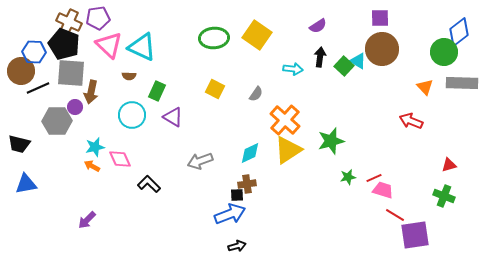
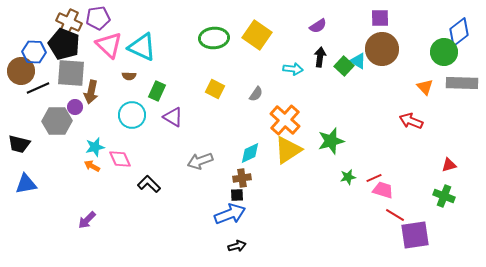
brown cross at (247, 184): moved 5 px left, 6 px up
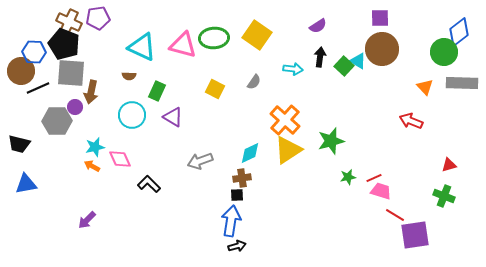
pink triangle at (109, 45): moved 74 px right; rotated 28 degrees counterclockwise
gray semicircle at (256, 94): moved 2 px left, 12 px up
pink trapezoid at (383, 190): moved 2 px left, 1 px down
blue arrow at (230, 214): moved 1 px right, 7 px down; rotated 60 degrees counterclockwise
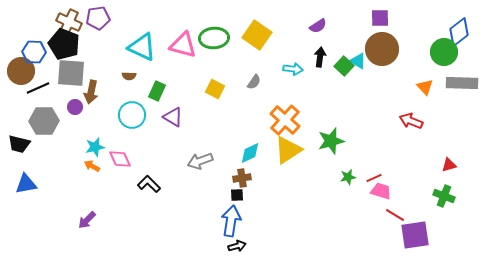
gray hexagon at (57, 121): moved 13 px left
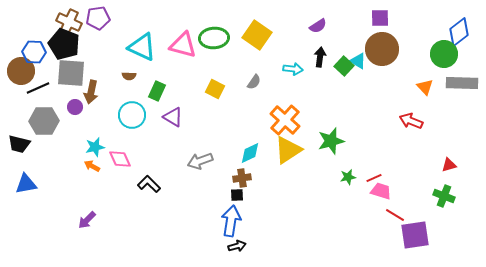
green circle at (444, 52): moved 2 px down
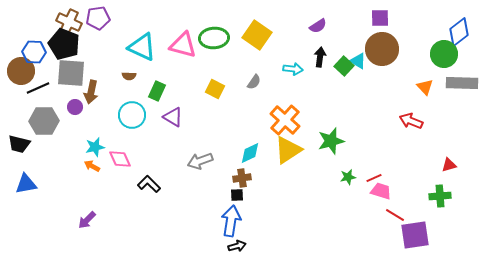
green cross at (444, 196): moved 4 px left; rotated 25 degrees counterclockwise
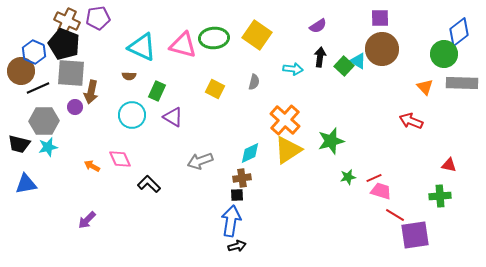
brown cross at (69, 22): moved 2 px left, 1 px up
blue hexagon at (34, 52): rotated 20 degrees clockwise
gray semicircle at (254, 82): rotated 21 degrees counterclockwise
cyan star at (95, 147): moved 47 px left
red triangle at (449, 165): rotated 28 degrees clockwise
